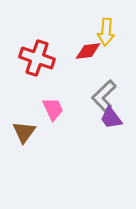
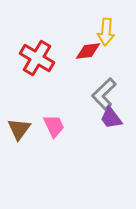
red cross: rotated 12 degrees clockwise
gray L-shape: moved 2 px up
pink trapezoid: moved 1 px right, 17 px down
brown triangle: moved 5 px left, 3 px up
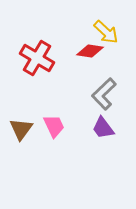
yellow arrow: rotated 52 degrees counterclockwise
red diamond: moved 2 px right; rotated 16 degrees clockwise
purple trapezoid: moved 8 px left, 10 px down
brown triangle: moved 2 px right
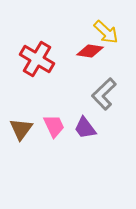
red cross: moved 1 px down
purple trapezoid: moved 18 px left
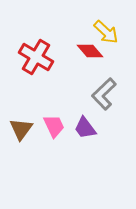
red diamond: rotated 40 degrees clockwise
red cross: moved 1 px left, 2 px up
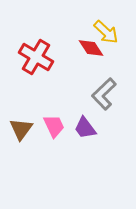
red diamond: moved 1 px right, 3 px up; rotated 8 degrees clockwise
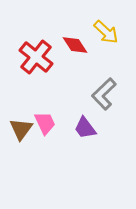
red diamond: moved 16 px left, 3 px up
red cross: rotated 8 degrees clockwise
pink trapezoid: moved 9 px left, 3 px up
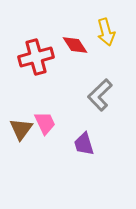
yellow arrow: rotated 32 degrees clockwise
red cross: rotated 36 degrees clockwise
gray L-shape: moved 4 px left, 1 px down
purple trapezoid: moved 1 px left, 16 px down; rotated 20 degrees clockwise
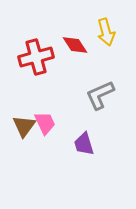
gray L-shape: rotated 20 degrees clockwise
brown triangle: moved 3 px right, 3 px up
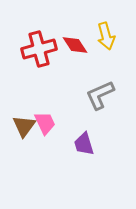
yellow arrow: moved 4 px down
red cross: moved 3 px right, 8 px up
